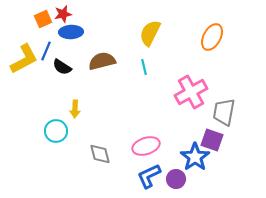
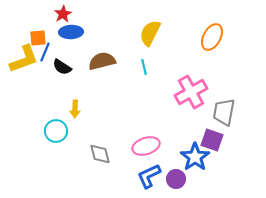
red star: rotated 18 degrees counterclockwise
orange square: moved 5 px left, 19 px down; rotated 18 degrees clockwise
blue line: moved 1 px left, 1 px down
yellow L-shape: rotated 8 degrees clockwise
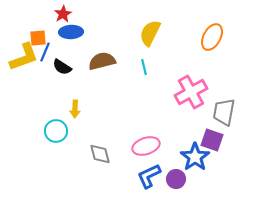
yellow L-shape: moved 2 px up
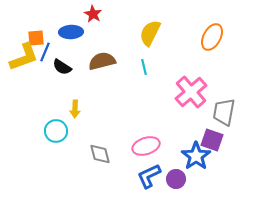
red star: moved 30 px right; rotated 12 degrees counterclockwise
orange square: moved 2 px left
pink cross: rotated 12 degrees counterclockwise
blue star: moved 1 px right, 1 px up
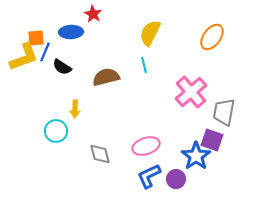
orange ellipse: rotated 8 degrees clockwise
brown semicircle: moved 4 px right, 16 px down
cyan line: moved 2 px up
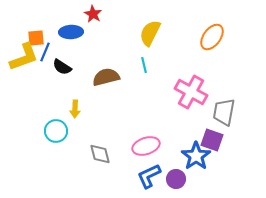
pink cross: rotated 20 degrees counterclockwise
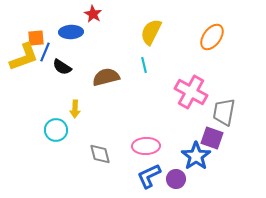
yellow semicircle: moved 1 px right, 1 px up
cyan circle: moved 1 px up
purple square: moved 2 px up
pink ellipse: rotated 16 degrees clockwise
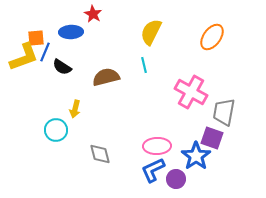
yellow arrow: rotated 12 degrees clockwise
pink ellipse: moved 11 px right
blue L-shape: moved 4 px right, 6 px up
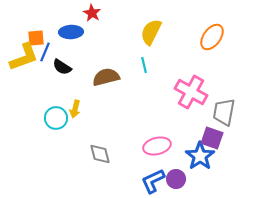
red star: moved 1 px left, 1 px up
cyan circle: moved 12 px up
pink ellipse: rotated 12 degrees counterclockwise
blue star: moved 4 px right
blue L-shape: moved 11 px down
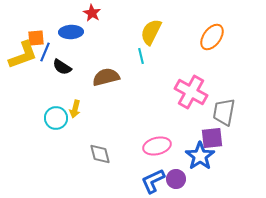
yellow L-shape: moved 1 px left, 2 px up
cyan line: moved 3 px left, 9 px up
purple square: rotated 25 degrees counterclockwise
